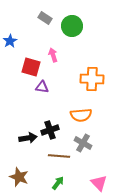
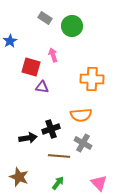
black cross: moved 1 px right, 1 px up
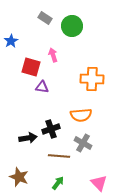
blue star: moved 1 px right
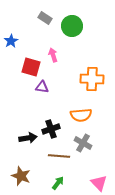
brown star: moved 2 px right, 1 px up
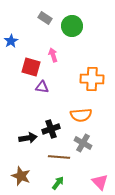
brown line: moved 1 px down
pink triangle: moved 1 px right, 1 px up
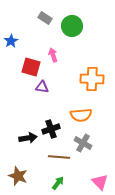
brown star: moved 3 px left
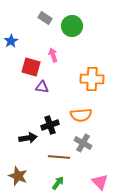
black cross: moved 1 px left, 4 px up
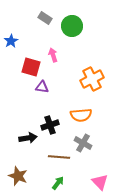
orange cross: rotated 30 degrees counterclockwise
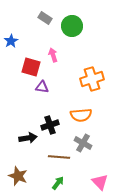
orange cross: rotated 10 degrees clockwise
